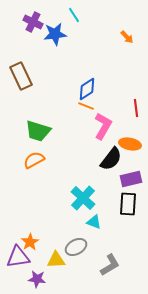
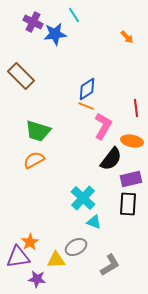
brown rectangle: rotated 20 degrees counterclockwise
orange ellipse: moved 2 px right, 3 px up
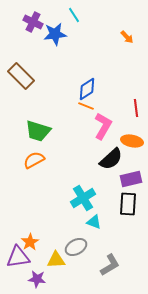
black semicircle: rotated 10 degrees clockwise
cyan cross: rotated 15 degrees clockwise
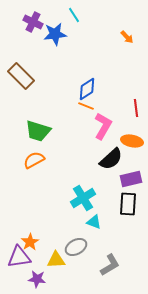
purple triangle: moved 1 px right
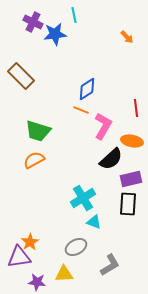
cyan line: rotated 21 degrees clockwise
orange line: moved 5 px left, 4 px down
yellow triangle: moved 8 px right, 14 px down
purple star: moved 3 px down
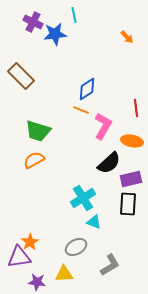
black semicircle: moved 2 px left, 4 px down
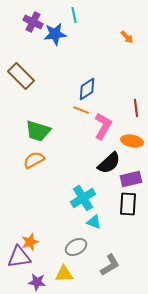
orange star: rotated 12 degrees clockwise
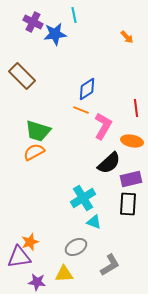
brown rectangle: moved 1 px right
orange semicircle: moved 8 px up
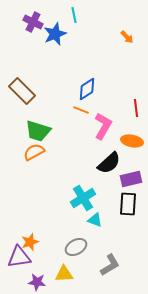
blue star: rotated 15 degrees counterclockwise
brown rectangle: moved 15 px down
cyan triangle: moved 1 px right, 2 px up
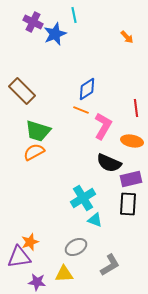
black semicircle: rotated 65 degrees clockwise
